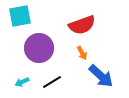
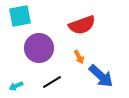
orange arrow: moved 3 px left, 4 px down
cyan arrow: moved 6 px left, 4 px down
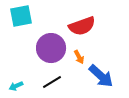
cyan square: moved 1 px right
red semicircle: moved 1 px down
purple circle: moved 12 px right
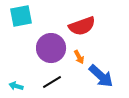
cyan arrow: rotated 40 degrees clockwise
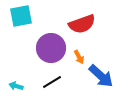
red semicircle: moved 2 px up
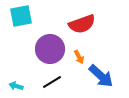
purple circle: moved 1 px left, 1 px down
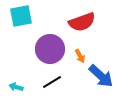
red semicircle: moved 2 px up
orange arrow: moved 1 px right, 1 px up
cyan arrow: moved 1 px down
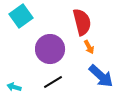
cyan square: rotated 25 degrees counterclockwise
red semicircle: rotated 84 degrees counterclockwise
orange arrow: moved 9 px right, 9 px up
black line: moved 1 px right
cyan arrow: moved 2 px left
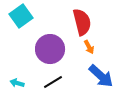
cyan arrow: moved 3 px right, 4 px up
